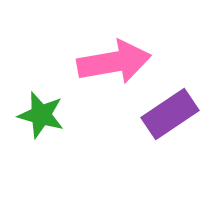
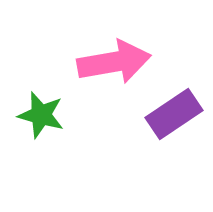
purple rectangle: moved 4 px right
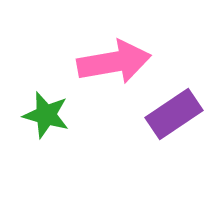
green star: moved 5 px right
